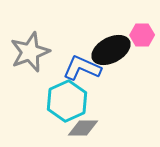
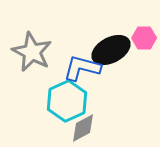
pink hexagon: moved 2 px right, 3 px down
gray star: moved 2 px right; rotated 24 degrees counterclockwise
blue L-shape: rotated 9 degrees counterclockwise
gray diamond: rotated 28 degrees counterclockwise
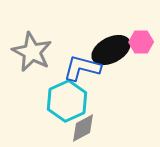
pink hexagon: moved 3 px left, 4 px down
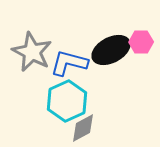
blue L-shape: moved 13 px left, 5 px up
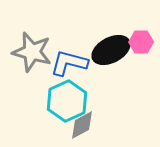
gray star: rotated 12 degrees counterclockwise
gray diamond: moved 1 px left, 3 px up
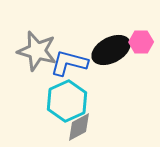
gray star: moved 5 px right, 1 px up
gray diamond: moved 3 px left, 2 px down
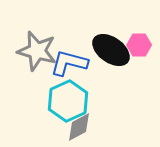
pink hexagon: moved 2 px left, 3 px down
black ellipse: rotated 63 degrees clockwise
cyan hexagon: moved 1 px right
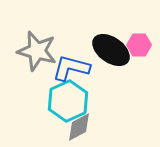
blue L-shape: moved 2 px right, 5 px down
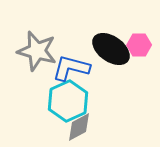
black ellipse: moved 1 px up
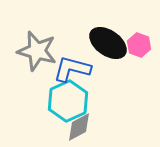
pink hexagon: rotated 20 degrees clockwise
black ellipse: moved 3 px left, 6 px up
blue L-shape: moved 1 px right, 1 px down
